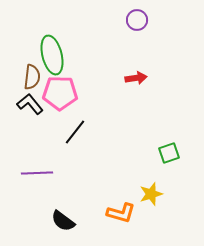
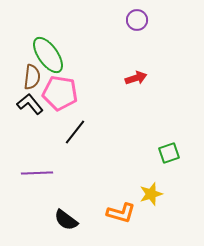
green ellipse: moved 4 px left; rotated 21 degrees counterclockwise
red arrow: rotated 10 degrees counterclockwise
pink pentagon: rotated 8 degrees clockwise
black semicircle: moved 3 px right, 1 px up
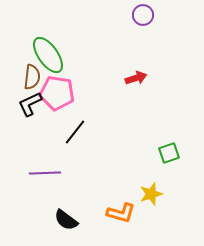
purple circle: moved 6 px right, 5 px up
pink pentagon: moved 3 px left
black L-shape: rotated 76 degrees counterclockwise
purple line: moved 8 px right
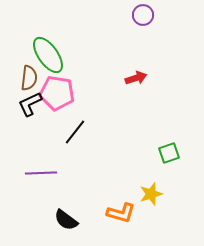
brown semicircle: moved 3 px left, 1 px down
purple line: moved 4 px left
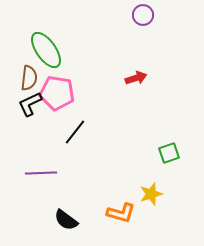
green ellipse: moved 2 px left, 5 px up
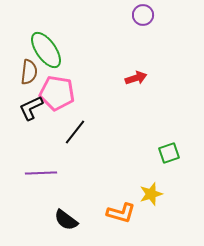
brown semicircle: moved 6 px up
black L-shape: moved 1 px right, 4 px down
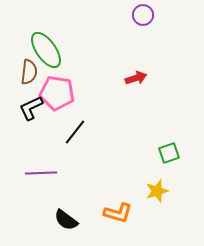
yellow star: moved 6 px right, 3 px up
orange L-shape: moved 3 px left
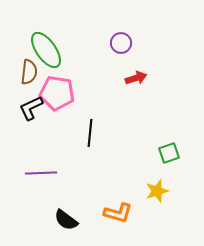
purple circle: moved 22 px left, 28 px down
black line: moved 15 px right, 1 px down; rotated 32 degrees counterclockwise
